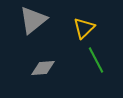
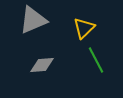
gray triangle: rotated 16 degrees clockwise
gray diamond: moved 1 px left, 3 px up
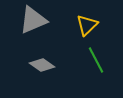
yellow triangle: moved 3 px right, 3 px up
gray diamond: rotated 40 degrees clockwise
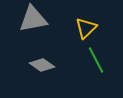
gray triangle: moved 1 px up; rotated 12 degrees clockwise
yellow triangle: moved 1 px left, 3 px down
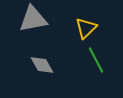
gray diamond: rotated 25 degrees clockwise
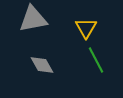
yellow triangle: rotated 15 degrees counterclockwise
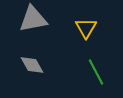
green line: moved 12 px down
gray diamond: moved 10 px left
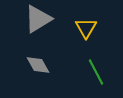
gray triangle: moved 5 px right; rotated 20 degrees counterclockwise
gray diamond: moved 6 px right
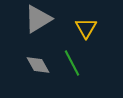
green line: moved 24 px left, 9 px up
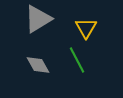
green line: moved 5 px right, 3 px up
